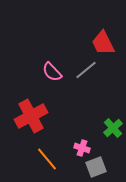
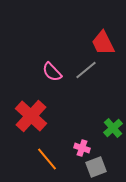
red cross: rotated 20 degrees counterclockwise
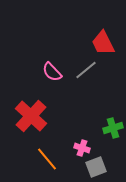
green cross: rotated 24 degrees clockwise
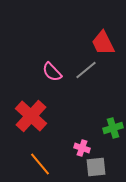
orange line: moved 7 px left, 5 px down
gray square: rotated 15 degrees clockwise
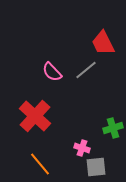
red cross: moved 4 px right
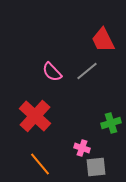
red trapezoid: moved 3 px up
gray line: moved 1 px right, 1 px down
green cross: moved 2 px left, 5 px up
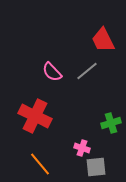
red cross: rotated 16 degrees counterclockwise
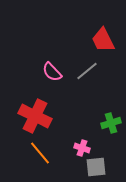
orange line: moved 11 px up
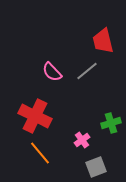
red trapezoid: moved 1 px down; rotated 12 degrees clockwise
pink cross: moved 8 px up; rotated 35 degrees clockwise
gray square: rotated 15 degrees counterclockwise
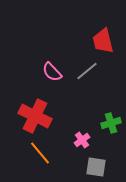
gray square: rotated 30 degrees clockwise
